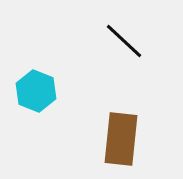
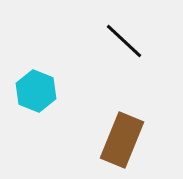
brown rectangle: moved 1 px right, 1 px down; rotated 16 degrees clockwise
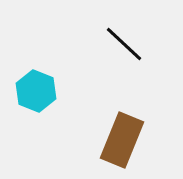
black line: moved 3 px down
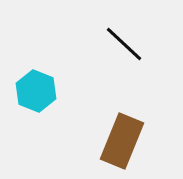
brown rectangle: moved 1 px down
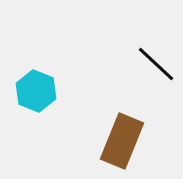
black line: moved 32 px right, 20 px down
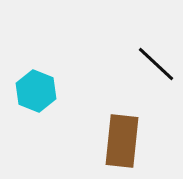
brown rectangle: rotated 16 degrees counterclockwise
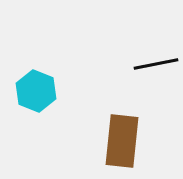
black line: rotated 54 degrees counterclockwise
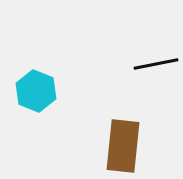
brown rectangle: moved 1 px right, 5 px down
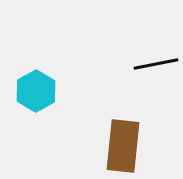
cyan hexagon: rotated 9 degrees clockwise
